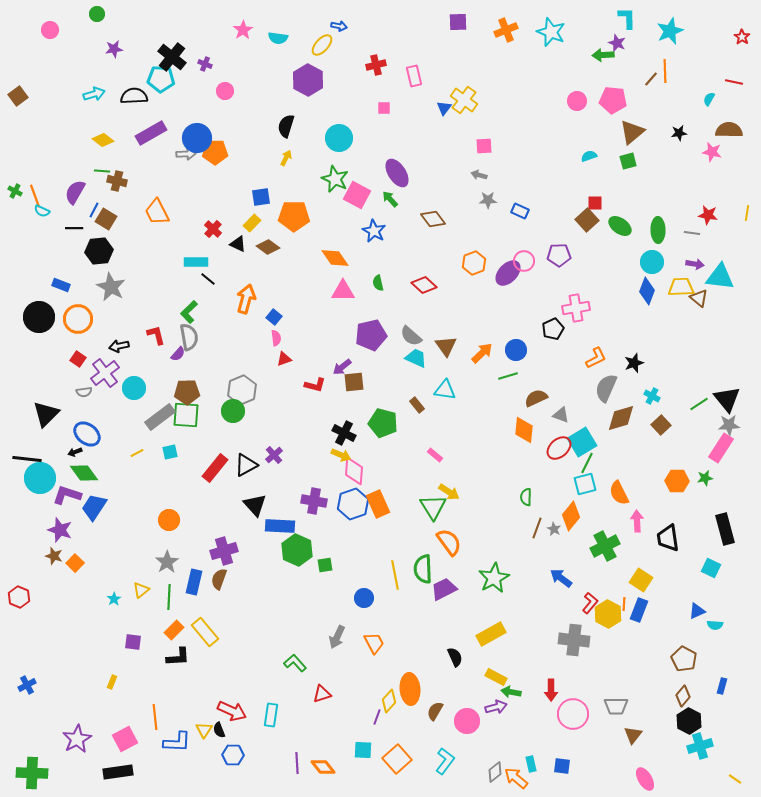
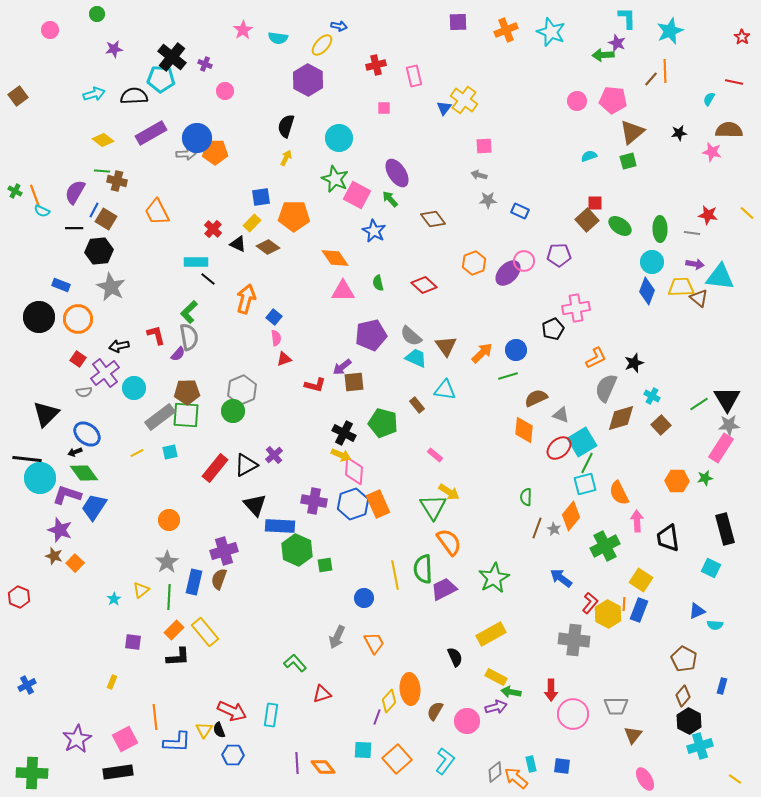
yellow line at (747, 213): rotated 56 degrees counterclockwise
green ellipse at (658, 230): moved 2 px right, 1 px up
black triangle at (727, 399): rotated 8 degrees clockwise
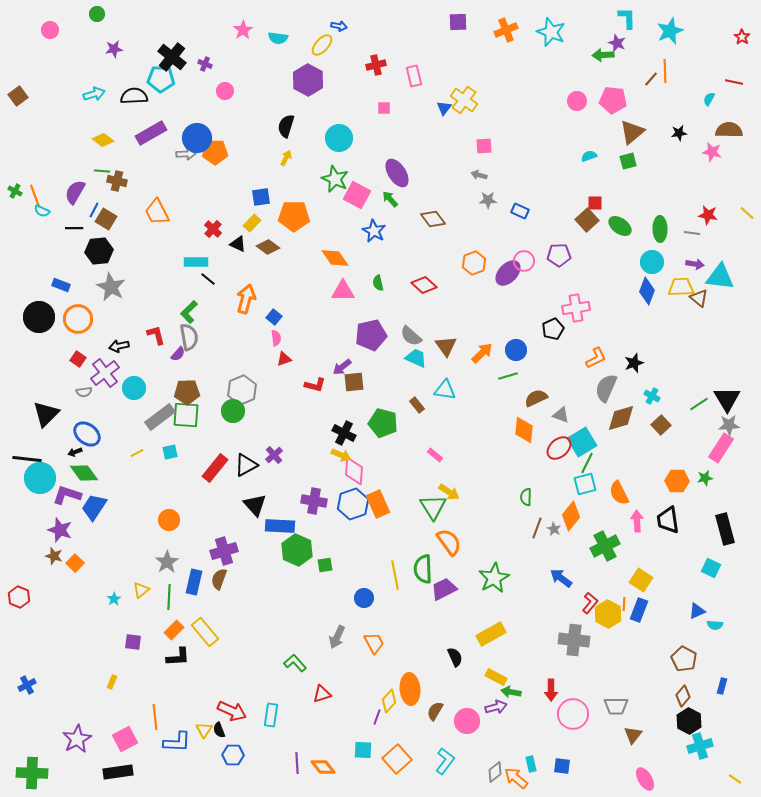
black trapezoid at (668, 538): moved 18 px up
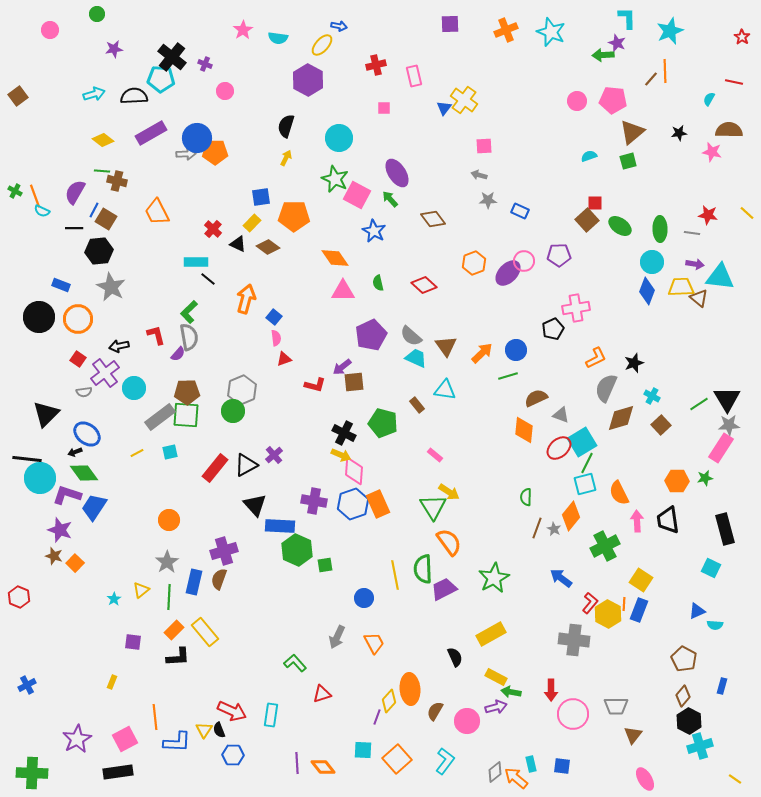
purple square at (458, 22): moved 8 px left, 2 px down
purple pentagon at (371, 335): rotated 12 degrees counterclockwise
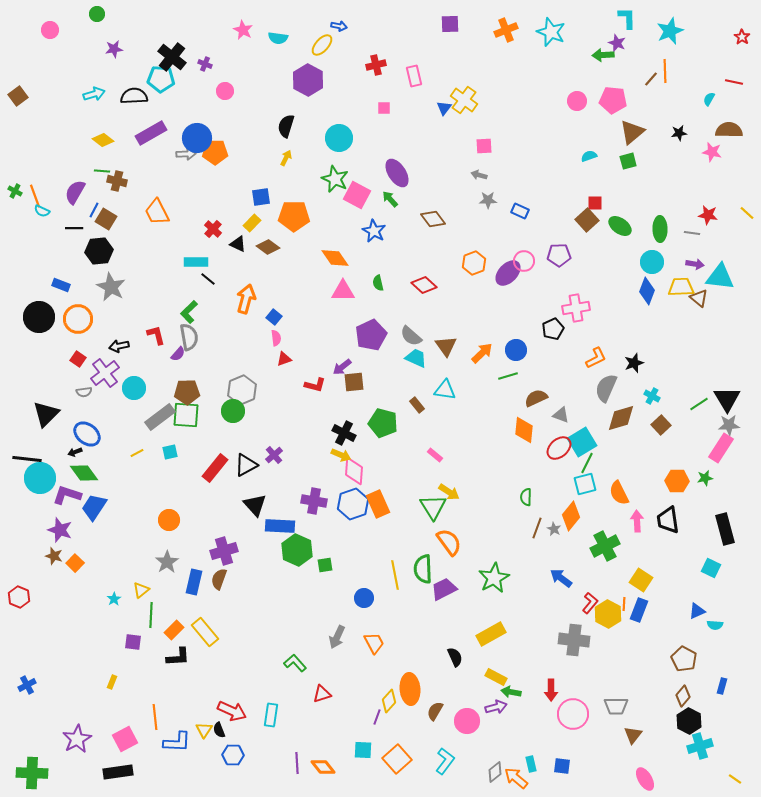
pink star at (243, 30): rotated 12 degrees counterclockwise
green line at (169, 597): moved 18 px left, 18 px down
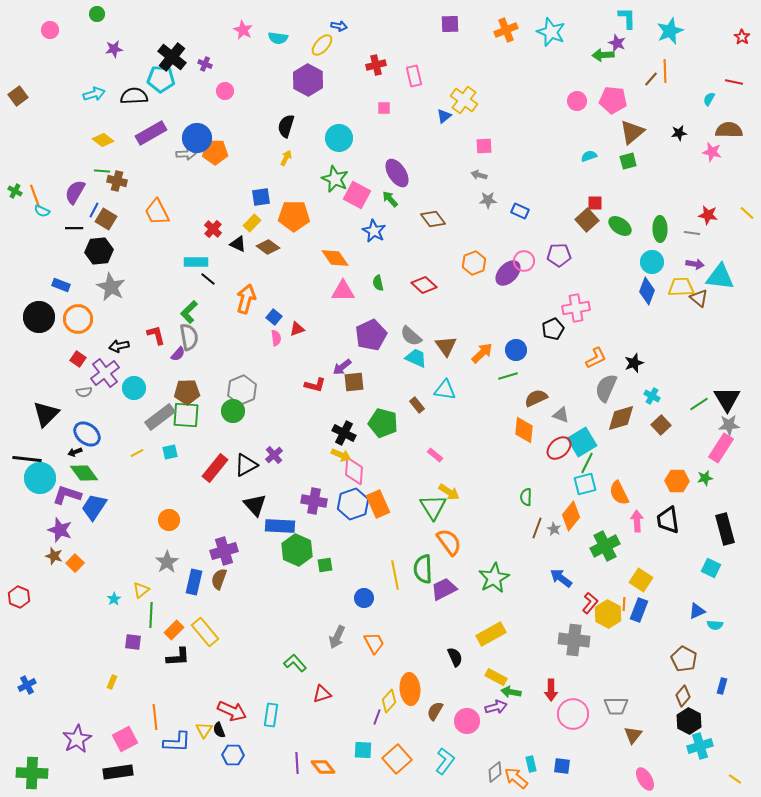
blue triangle at (444, 108): moved 8 px down; rotated 14 degrees clockwise
red triangle at (284, 359): moved 13 px right, 30 px up
